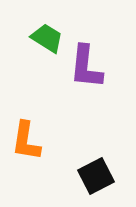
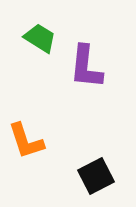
green trapezoid: moved 7 px left
orange L-shape: rotated 27 degrees counterclockwise
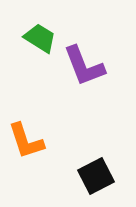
purple L-shape: moved 2 px left, 1 px up; rotated 27 degrees counterclockwise
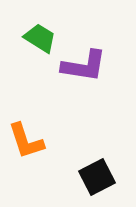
purple L-shape: rotated 60 degrees counterclockwise
black square: moved 1 px right, 1 px down
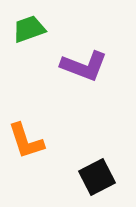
green trapezoid: moved 11 px left, 9 px up; rotated 52 degrees counterclockwise
purple L-shape: rotated 12 degrees clockwise
